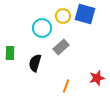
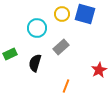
yellow circle: moved 1 px left, 2 px up
cyan circle: moved 5 px left
green rectangle: moved 1 px down; rotated 64 degrees clockwise
red star: moved 2 px right, 8 px up; rotated 14 degrees counterclockwise
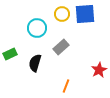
blue square: rotated 20 degrees counterclockwise
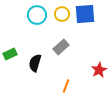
cyan circle: moved 13 px up
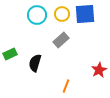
gray rectangle: moved 7 px up
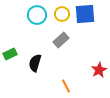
orange line: rotated 48 degrees counterclockwise
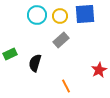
yellow circle: moved 2 px left, 2 px down
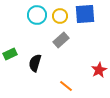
orange line: rotated 24 degrees counterclockwise
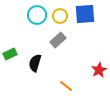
gray rectangle: moved 3 px left
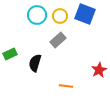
blue square: rotated 25 degrees clockwise
orange line: rotated 32 degrees counterclockwise
